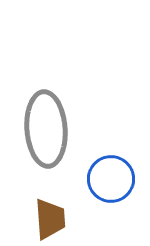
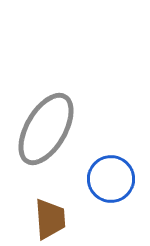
gray ellipse: rotated 34 degrees clockwise
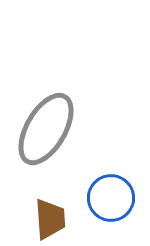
blue circle: moved 19 px down
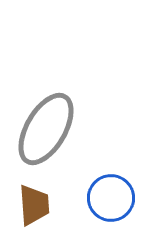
brown trapezoid: moved 16 px left, 14 px up
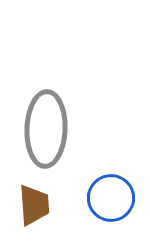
gray ellipse: rotated 28 degrees counterclockwise
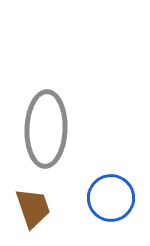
brown trapezoid: moved 1 px left, 3 px down; rotated 15 degrees counterclockwise
